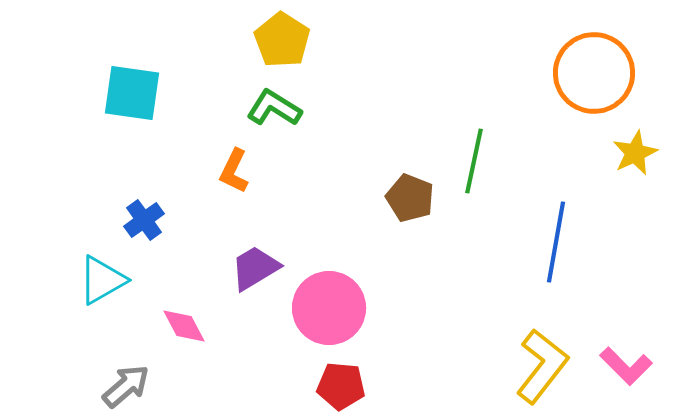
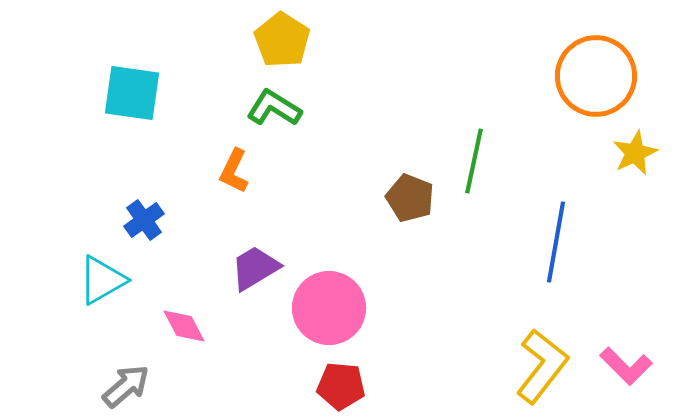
orange circle: moved 2 px right, 3 px down
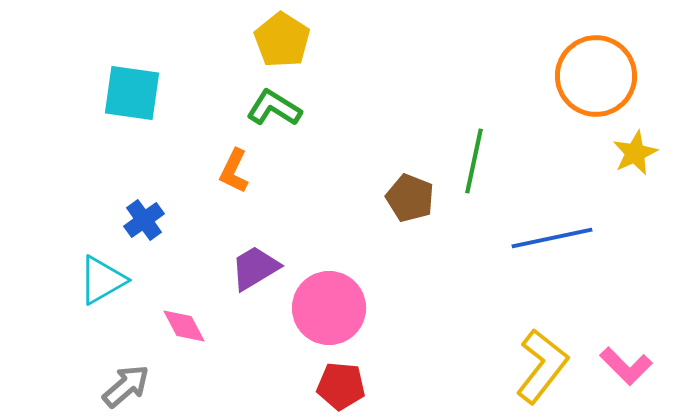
blue line: moved 4 px left, 4 px up; rotated 68 degrees clockwise
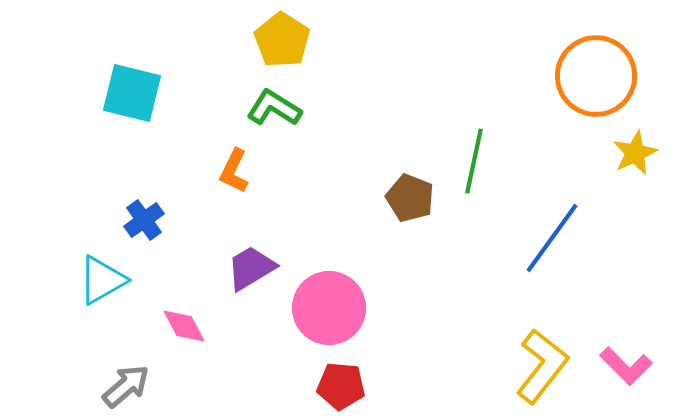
cyan square: rotated 6 degrees clockwise
blue line: rotated 42 degrees counterclockwise
purple trapezoid: moved 4 px left
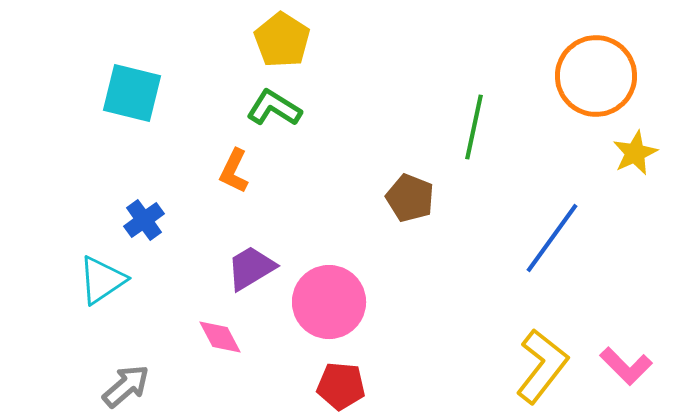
green line: moved 34 px up
cyan triangle: rotated 4 degrees counterclockwise
pink circle: moved 6 px up
pink diamond: moved 36 px right, 11 px down
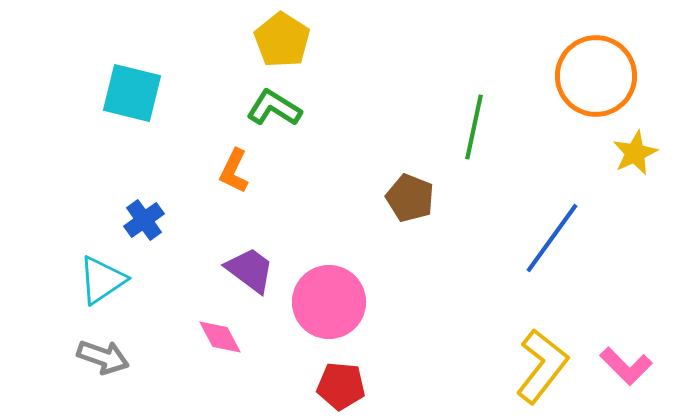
purple trapezoid: moved 1 px left, 2 px down; rotated 68 degrees clockwise
gray arrow: moved 23 px left, 29 px up; rotated 60 degrees clockwise
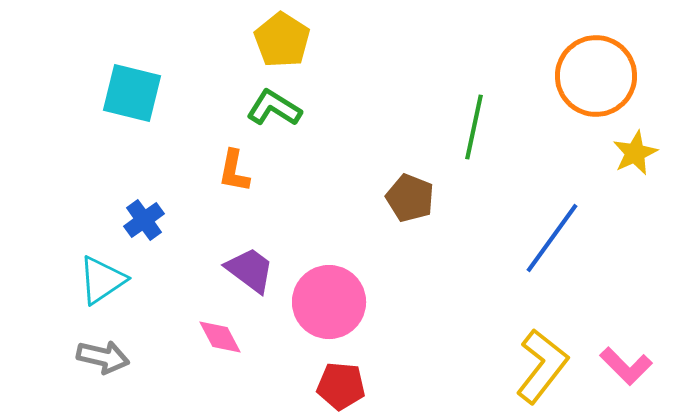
orange L-shape: rotated 15 degrees counterclockwise
gray arrow: rotated 6 degrees counterclockwise
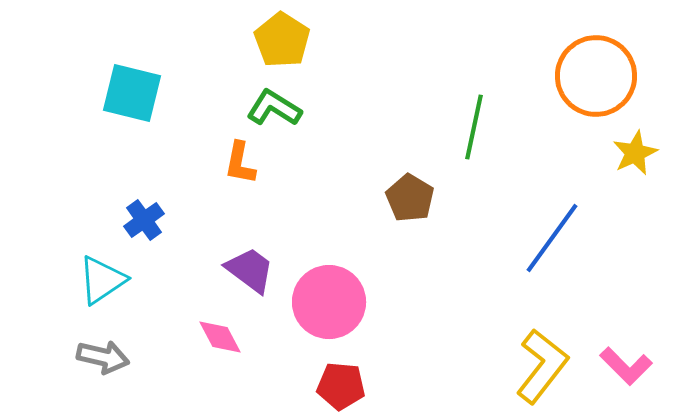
orange L-shape: moved 6 px right, 8 px up
brown pentagon: rotated 9 degrees clockwise
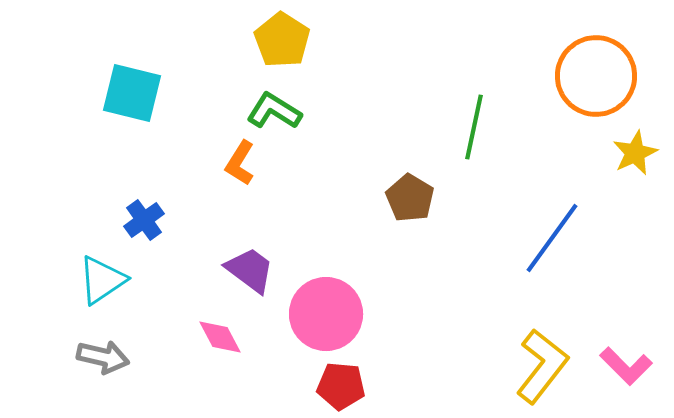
green L-shape: moved 3 px down
orange L-shape: rotated 21 degrees clockwise
pink circle: moved 3 px left, 12 px down
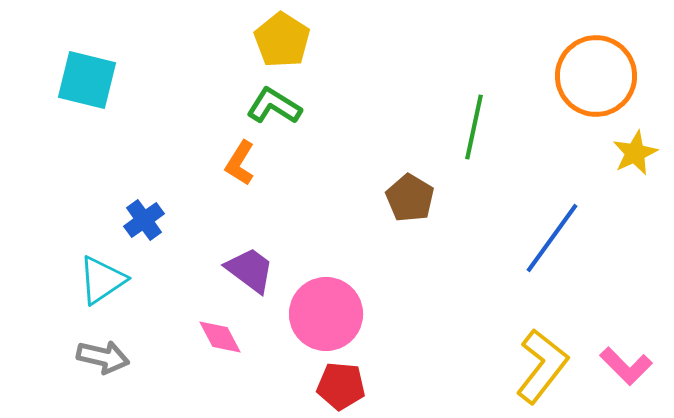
cyan square: moved 45 px left, 13 px up
green L-shape: moved 5 px up
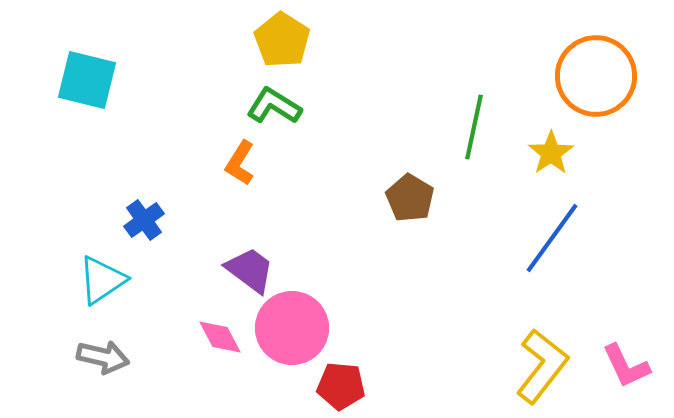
yellow star: moved 84 px left; rotated 9 degrees counterclockwise
pink circle: moved 34 px left, 14 px down
pink L-shape: rotated 20 degrees clockwise
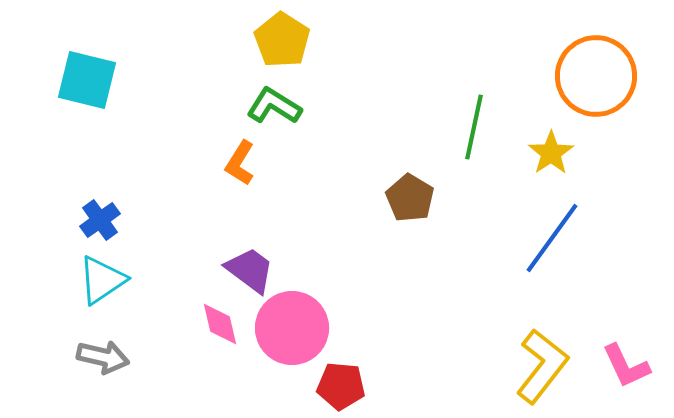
blue cross: moved 44 px left
pink diamond: moved 13 px up; rotated 15 degrees clockwise
